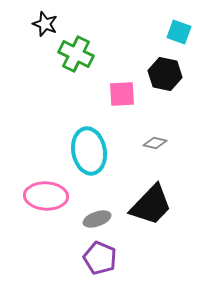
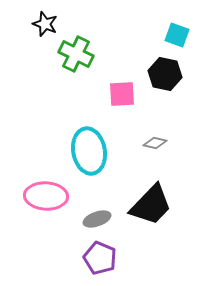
cyan square: moved 2 px left, 3 px down
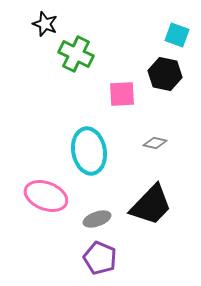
pink ellipse: rotated 18 degrees clockwise
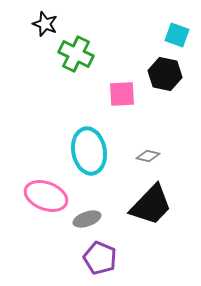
gray diamond: moved 7 px left, 13 px down
gray ellipse: moved 10 px left
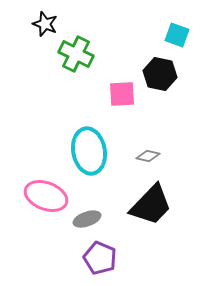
black hexagon: moved 5 px left
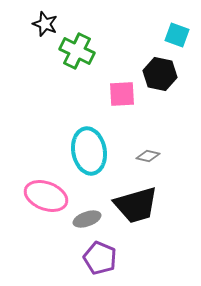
green cross: moved 1 px right, 3 px up
black trapezoid: moved 15 px left; rotated 30 degrees clockwise
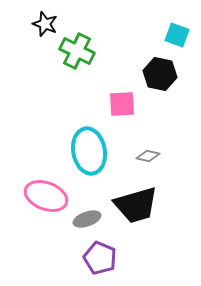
pink square: moved 10 px down
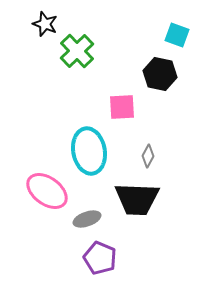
green cross: rotated 20 degrees clockwise
pink square: moved 3 px down
gray diamond: rotated 75 degrees counterclockwise
pink ellipse: moved 1 px right, 5 px up; rotated 15 degrees clockwise
black trapezoid: moved 1 px right, 6 px up; rotated 18 degrees clockwise
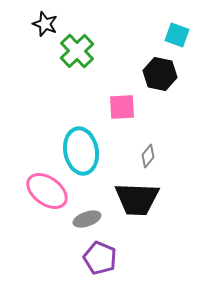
cyan ellipse: moved 8 px left
gray diamond: rotated 10 degrees clockwise
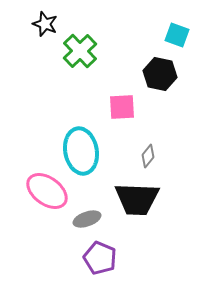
green cross: moved 3 px right
